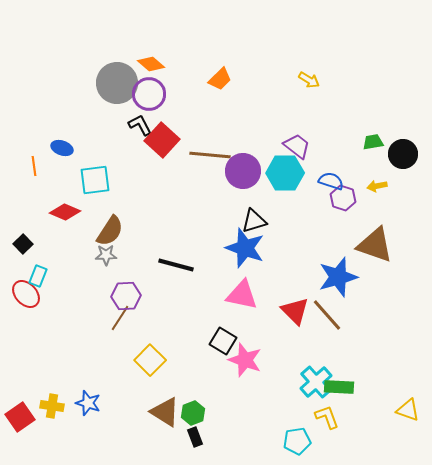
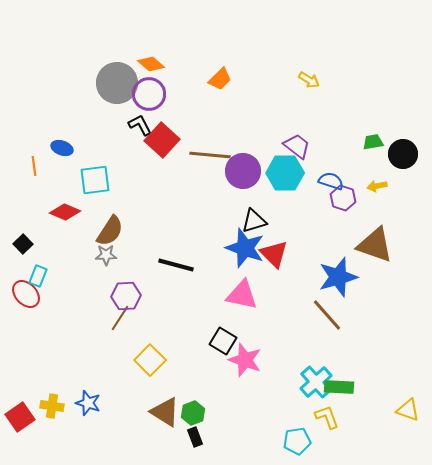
red triangle at (295, 311): moved 21 px left, 57 px up
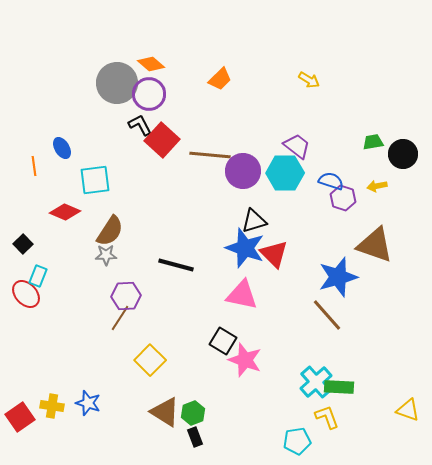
blue ellipse at (62, 148): rotated 40 degrees clockwise
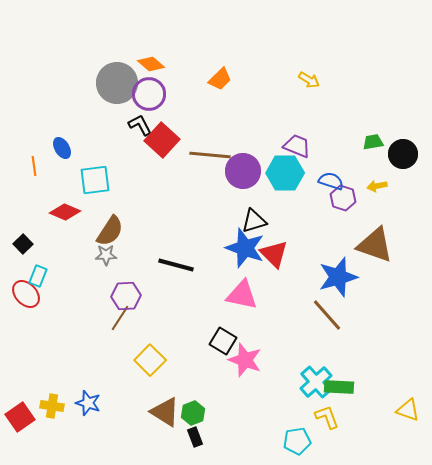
purple trapezoid at (297, 146): rotated 16 degrees counterclockwise
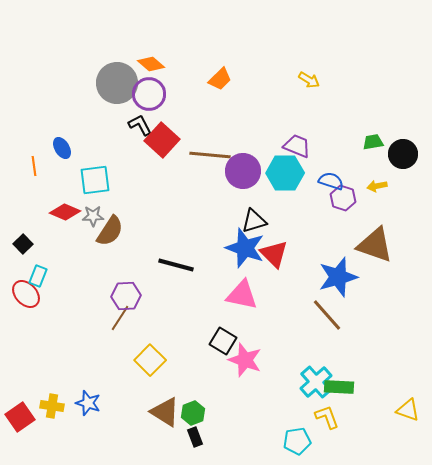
gray star at (106, 255): moved 13 px left, 39 px up
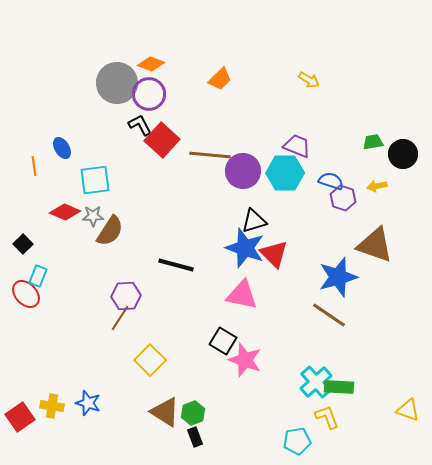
orange diamond at (151, 64): rotated 20 degrees counterclockwise
brown line at (327, 315): moved 2 px right; rotated 15 degrees counterclockwise
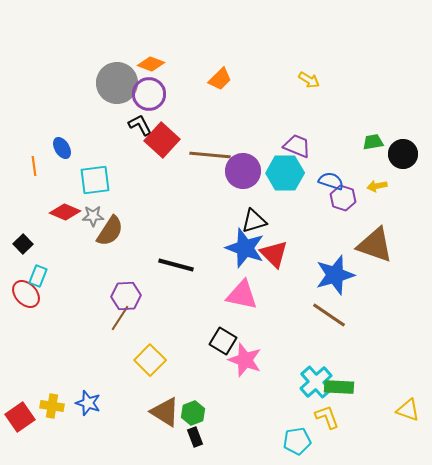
blue star at (338, 277): moved 3 px left, 2 px up
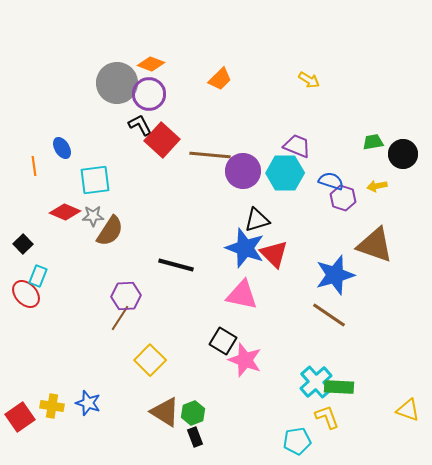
black triangle at (254, 221): moved 3 px right, 1 px up
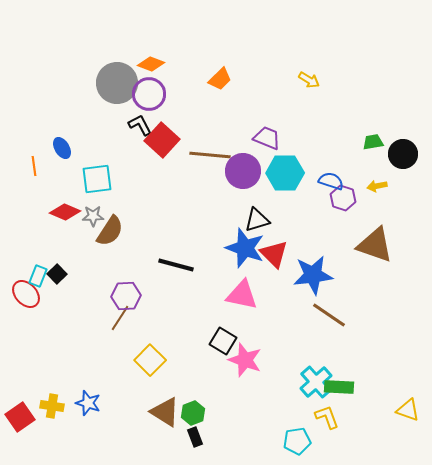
purple trapezoid at (297, 146): moved 30 px left, 8 px up
cyan square at (95, 180): moved 2 px right, 1 px up
black square at (23, 244): moved 34 px right, 30 px down
blue star at (335, 275): moved 22 px left; rotated 9 degrees clockwise
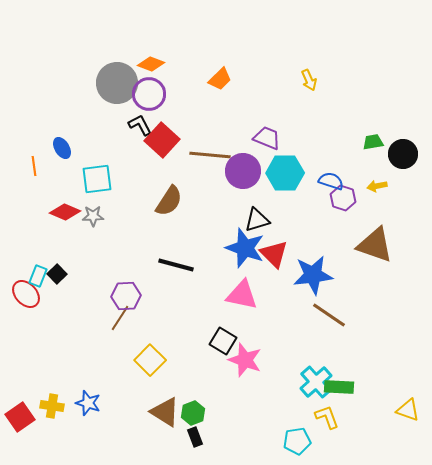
yellow arrow at (309, 80): rotated 35 degrees clockwise
brown semicircle at (110, 231): moved 59 px right, 30 px up
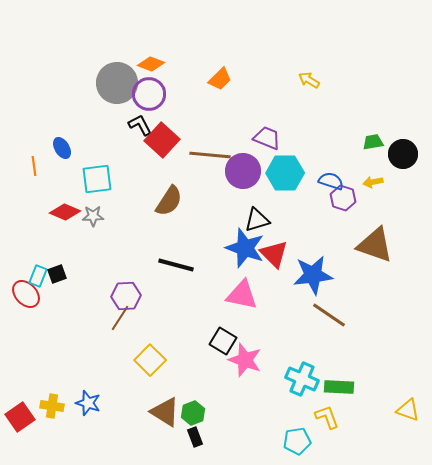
yellow arrow at (309, 80): rotated 145 degrees clockwise
yellow arrow at (377, 186): moved 4 px left, 4 px up
black square at (57, 274): rotated 24 degrees clockwise
cyan cross at (316, 382): moved 14 px left, 3 px up; rotated 24 degrees counterclockwise
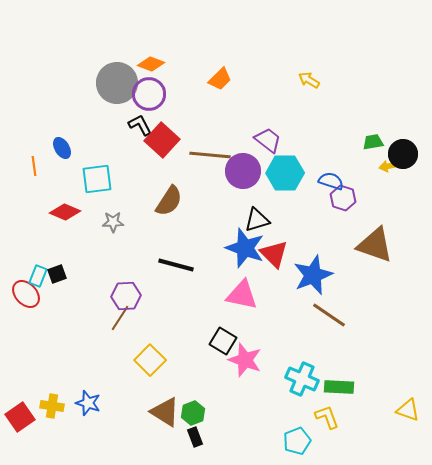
purple trapezoid at (267, 138): moved 1 px right, 2 px down; rotated 16 degrees clockwise
yellow arrow at (373, 182): moved 16 px right, 16 px up
gray star at (93, 216): moved 20 px right, 6 px down
blue star at (313, 275): rotated 15 degrees counterclockwise
cyan pentagon at (297, 441): rotated 12 degrees counterclockwise
